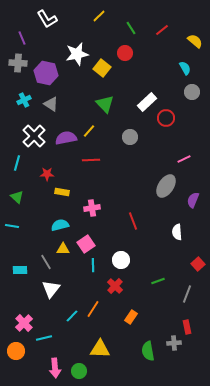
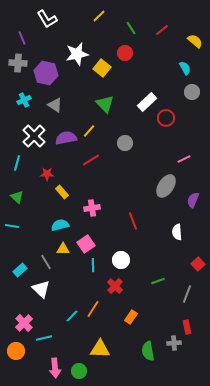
gray triangle at (51, 104): moved 4 px right, 1 px down
gray circle at (130, 137): moved 5 px left, 6 px down
red line at (91, 160): rotated 30 degrees counterclockwise
yellow rectangle at (62, 192): rotated 40 degrees clockwise
cyan rectangle at (20, 270): rotated 40 degrees counterclockwise
white triangle at (51, 289): moved 10 px left; rotated 24 degrees counterclockwise
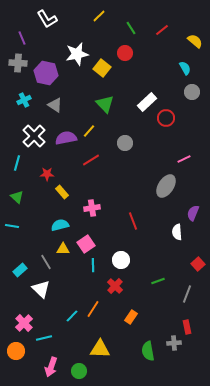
purple semicircle at (193, 200): moved 13 px down
pink arrow at (55, 368): moved 4 px left, 1 px up; rotated 24 degrees clockwise
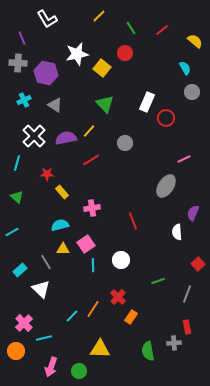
white rectangle at (147, 102): rotated 24 degrees counterclockwise
cyan line at (12, 226): moved 6 px down; rotated 40 degrees counterclockwise
red cross at (115, 286): moved 3 px right, 11 px down
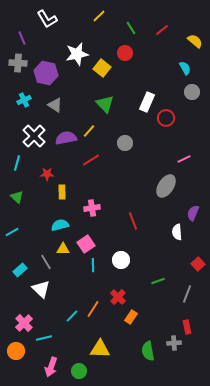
yellow rectangle at (62, 192): rotated 40 degrees clockwise
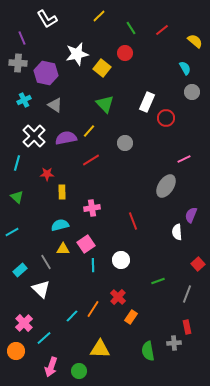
purple semicircle at (193, 213): moved 2 px left, 2 px down
cyan line at (44, 338): rotated 28 degrees counterclockwise
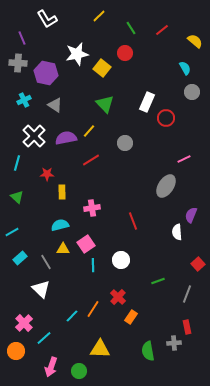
cyan rectangle at (20, 270): moved 12 px up
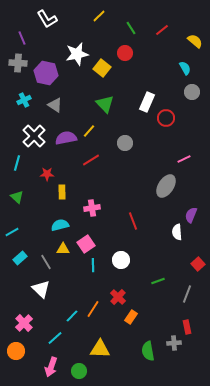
cyan line at (44, 338): moved 11 px right
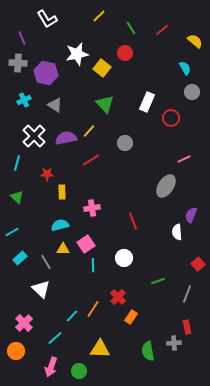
red circle at (166, 118): moved 5 px right
white circle at (121, 260): moved 3 px right, 2 px up
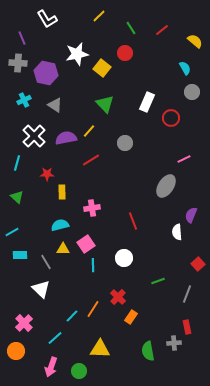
cyan rectangle at (20, 258): moved 3 px up; rotated 40 degrees clockwise
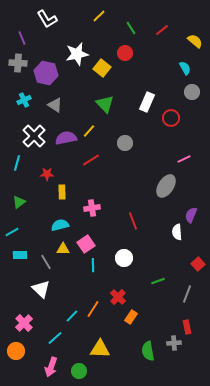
green triangle at (17, 197): moved 2 px right, 5 px down; rotated 40 degrees clockwise
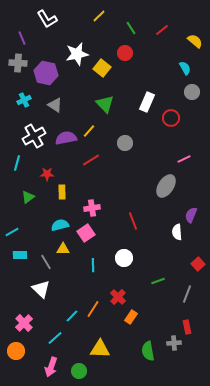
white cross at (34, 136): rotated 15 degrees clockwise
green triangle at (19, 202): moved 9 px right, 5 px up
pink square at (86, 244): moved 11 px up
